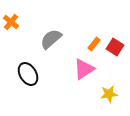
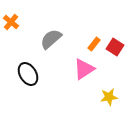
yellow star: moved 3 px down
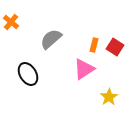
orange rectangle: moved 1 px down; rotated 24 degrees counterclockwise
yellow star: rotated 24 degrees counterclockwise
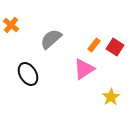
orange cross: moved 3 px down
orange rectangle: rotated 24 degrees clockwise
yellow star: moved 2 px right
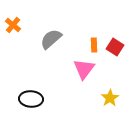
orange cross: moved 2 px right
orange rectangle: rotated 40 degrees counterclockwise
pink triangle: rotated 20 degrees counterclockwise
black ellipse: moved 3 px right, 25 px down; rotated 55 degrees counterclockwise
yellow star: moved 1 px left, 1 px down
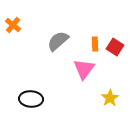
gray semicircle: moved 7 px right, 2 px down
orange rectangle: moved 1 px right, 1 px up
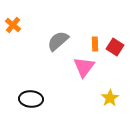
pink triangle: moved 2 px up
